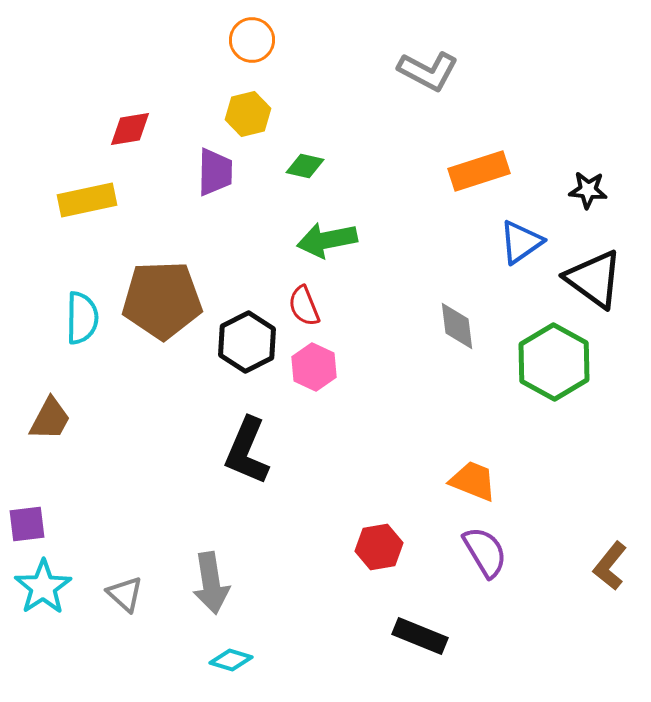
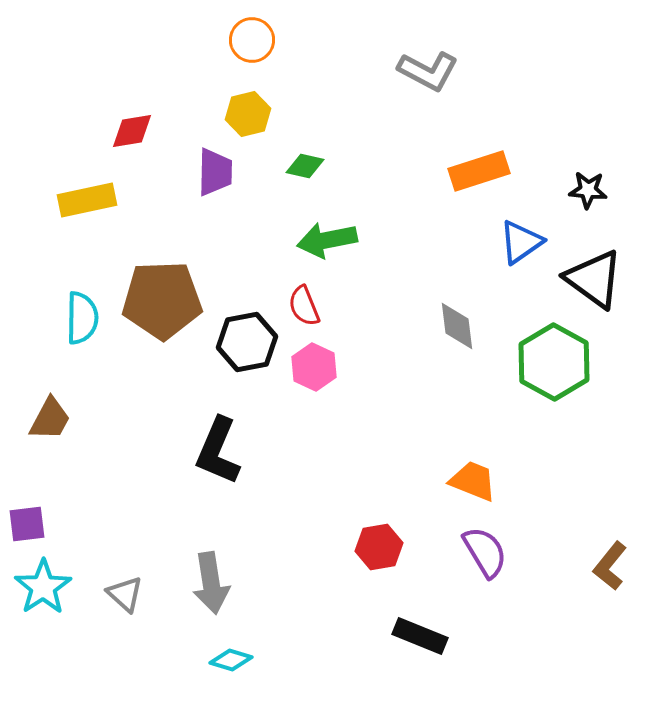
red diamond: moved 2 px right, 2 px down
black hexagon: rotated 16 degrees clockwise
black L-shape: moved 29 px left
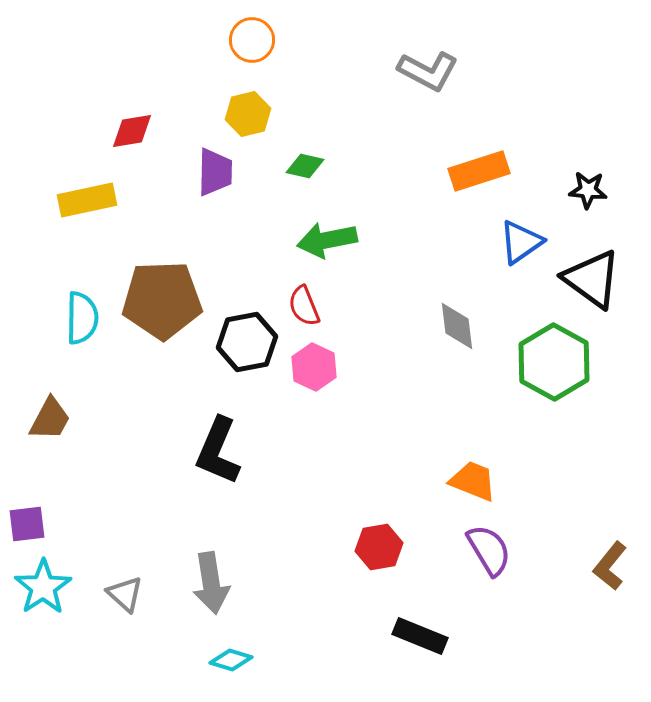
black triangle: moved 2 px left
purple semicircle: moved 4 px right, 2 px up
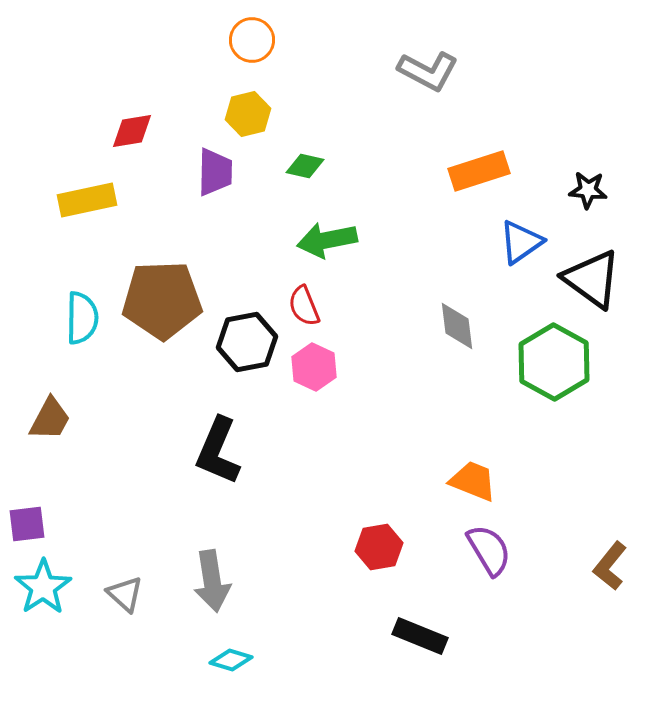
gray arrow: moved 1 px right, 2 px up
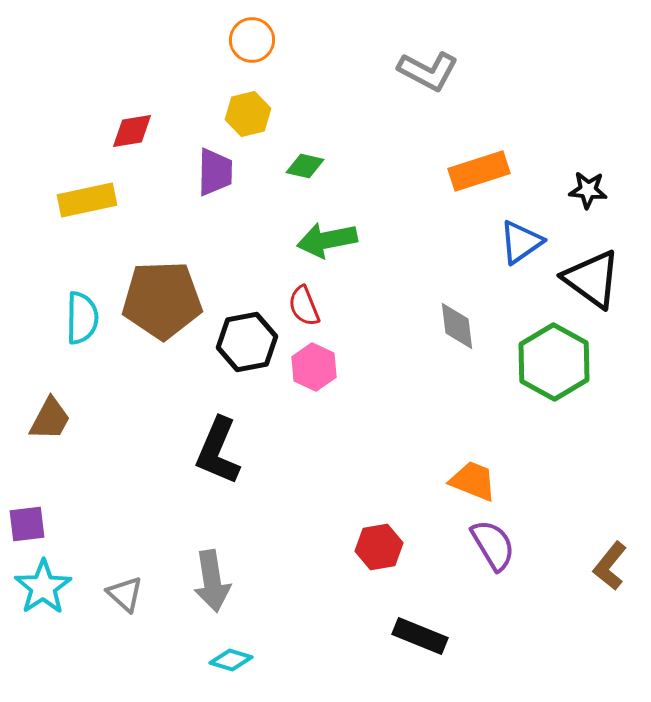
purple semicircle: moved 4 px right, 5 px up
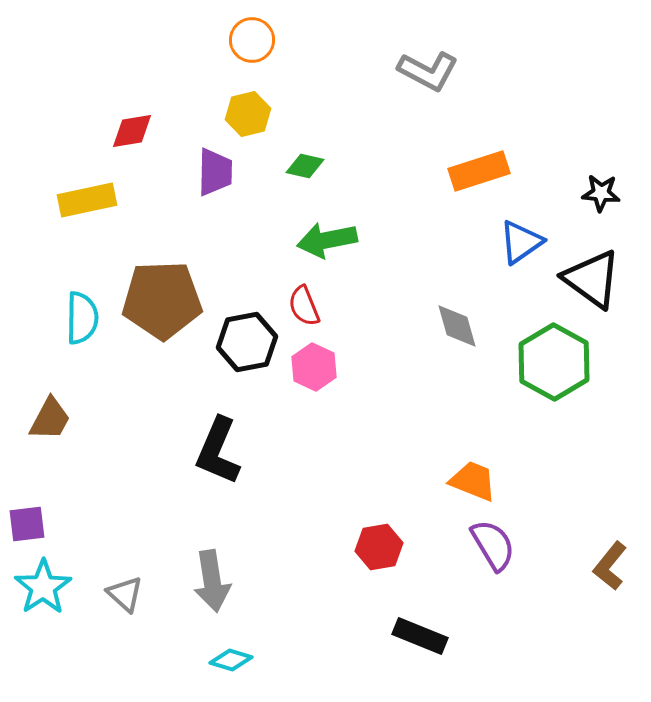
black star: moved 13 px right, 3 px down
gray diamond: rotated 9 degrees counterclockwise
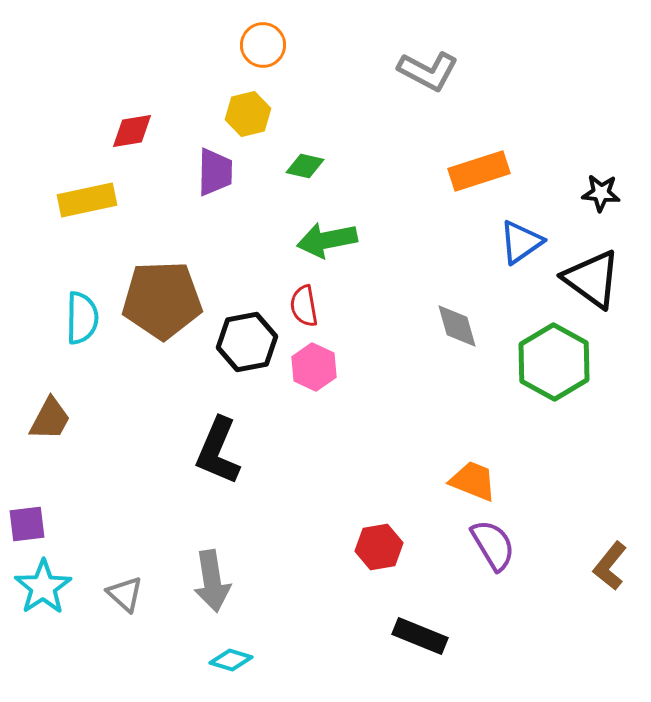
orange circle: moved 11 px right, 5 px down
red semicircle: rotated 12 degrees clockwise
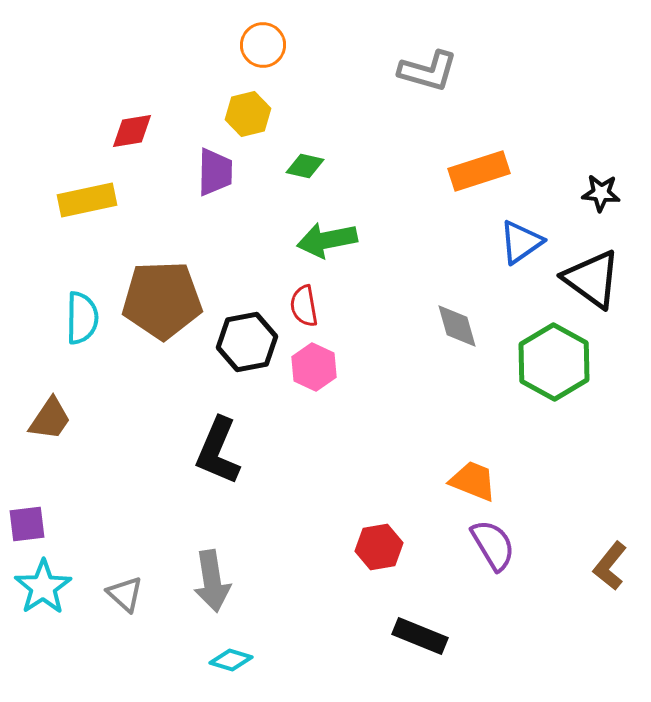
gray L-shape: rotated 12 degrees counterclockwise
brown trapezoid: rotated 6 degrees clockwise
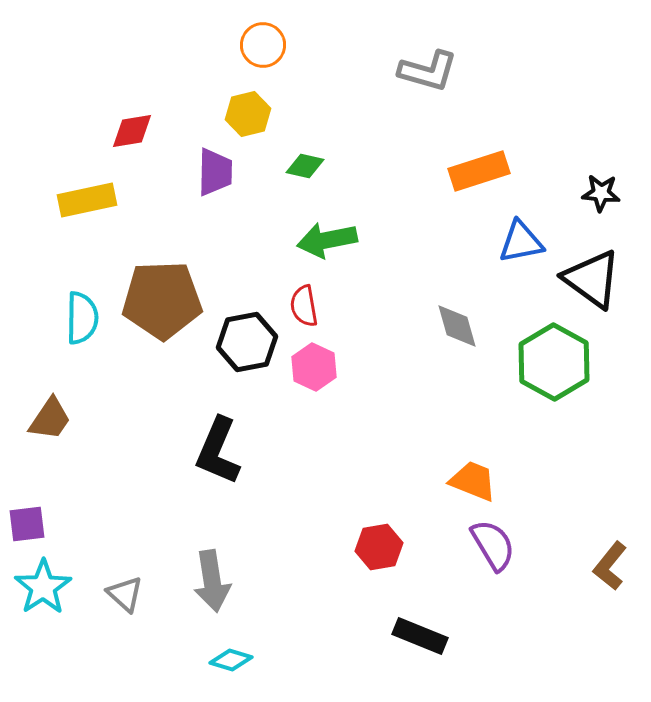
blue triangle: rotated 24 degrees clockwise
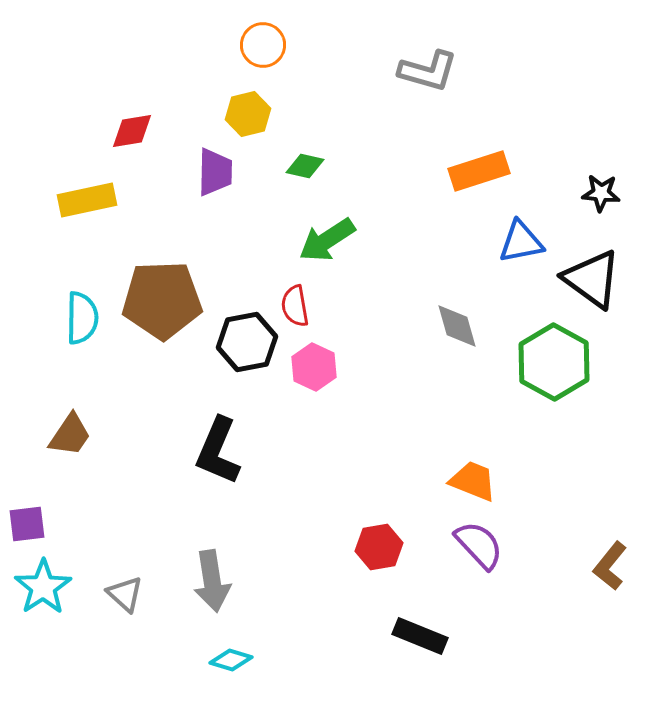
green arrow: rotated 22 degrees counterclockwise
red semicircle: moved 9 px left
brown trapezoid: moved 20 px right, 16 px down
purple semicircle: moved 14 px left; rotated 12 degrees counterclockwise
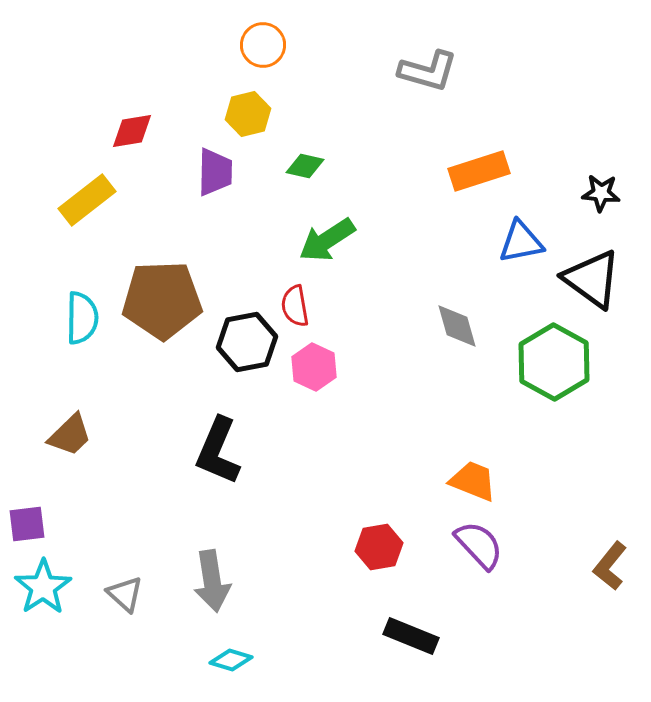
yellow rectangle: rotated 26 degrees counterclockwise
brown trapezoid: rotated 12 degrees clockwise
black rectangle: moved 9 px left
